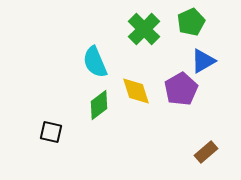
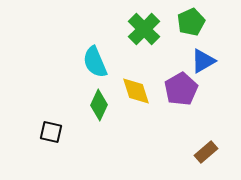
green diamond: rotated 28 degrees counterclockwise
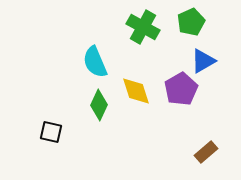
green cross: moved 1 px left, 2 px up; rotated 16 degrees counterclockwise
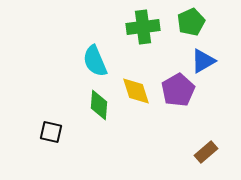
green cross: rotated 36 degrees counterclockwise
cyan semicircle: moved 1 px up
purple pentagon: moved 3 px left, 1 px down
green diamond: rotated 20 degrees counterclockwise
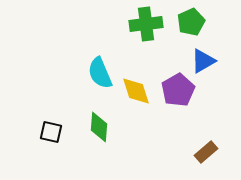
green cross: moved 3 px right, 3 px up
cyan semicircle: moved 5 px right, 12 px down
green diamond: moved 22 px down
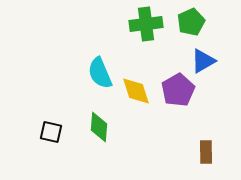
brown rectangle: rotated 50 degrees counterclockwise
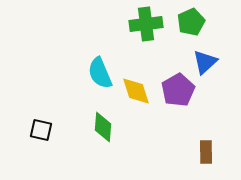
blue triangle: moved 2 px right, 1 px down; rotated 12 degrees counterclockwise
green diamond: moved 4 px right
black square: moved 10 px left, 2 px up
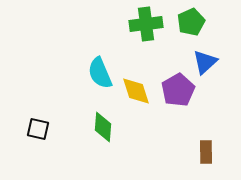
black square: moved 3 px left, 1 px up
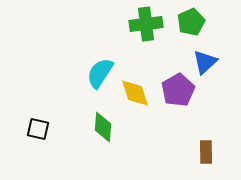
cyan semicircle: rotated 56 degrees clockwise
yellow diamond: moved 1 px left, 2 px down
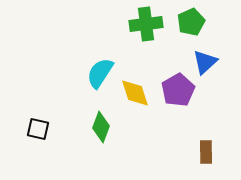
green diamond: moved 2 px left; rotated 16 degrees clockwise
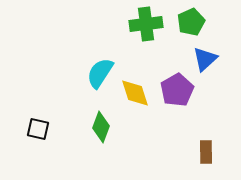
blue triangle: moved 3 px up
purple pentagon: moved 1 px left
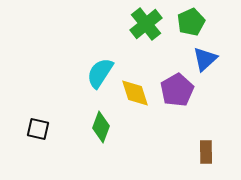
green cross: rotated 32 degrees counterclockwise
